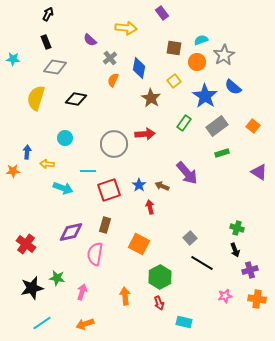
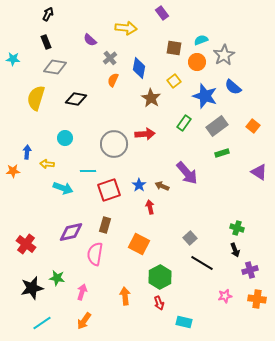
blue star at (205, 96): rotated 15 degrees counterclockwise
orange arrow at (85, 324): moved 1 px left, 3 px up; rotated 36 degrees counterclockwise
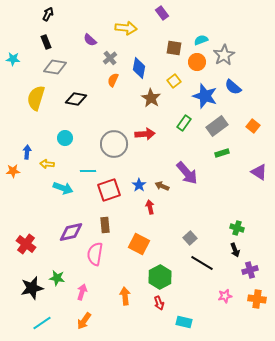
brown rectangle at (105, 225): rotated 21 degrees counterclockwise
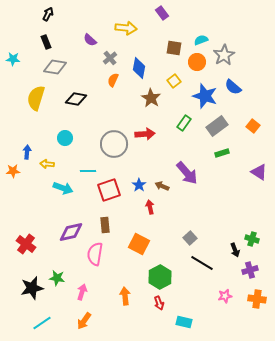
green cross at (237, 228): moved 15 px right, 11 px down
